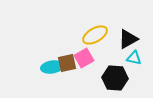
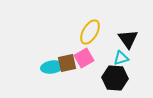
yellow ellipse: moved 5 px left, 3 px up; rotated 30 degrees counterclockwise
black triangle: rotated 35 degrees counterclockwise
cyan triangle: moved 13 px left; rotated 28 degrees counterclockwise
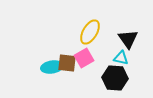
cyan triangle: rotated 28 degrees clockwise
brown square: rotated 18 degrees clockwise
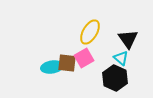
cyan triangle: rotated 28 degrees clockwise
black hexagon: rotated 20 degrees clockwise
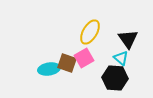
brown square: rotated 12 degrees clockwise
cyan ellipse: moved 3 px left, 2 px down
black hexagon: rotated 20 degrees counterclockwise
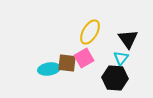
cyan triangle: rotated 28 degrees clockwise
brown square: rotated 12 degrees counterclockwise
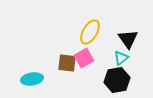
cyan triangle: rotated 14 degrees clockwise
cyan ellipse: moved 17 px left, 10 px down
black hexagon: moved 2 px right, 2 px down; rotated 15 degrees counterclockwise
